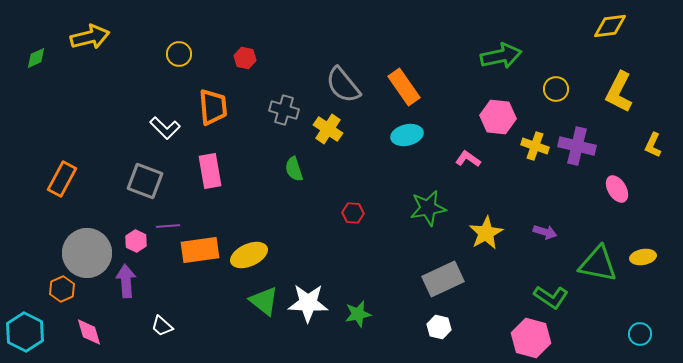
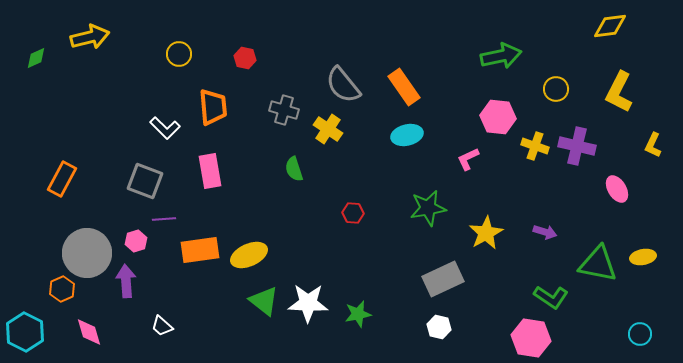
pink L-shape at (468, 159): rotated 60 degrees counterclockwise
purple line at (168, 226): moved 4 px left, 7 px up
pink hexagon at (136, 241): rotated 15 degrees clockwise
pink hexagon at (531, 338): rotated 6 degrees counterclockwise
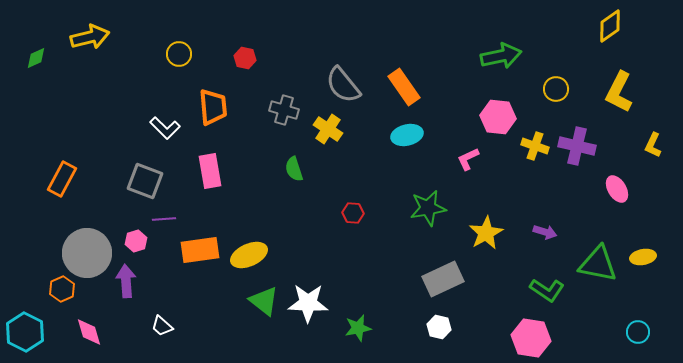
yellow diamond at (610, 26): rotated 28 degrees counterclockwise
green L-shape at (551, 297): moved 4 px left, 7 px up
green star at (358, 314): moved 14 px down
cyan circle at (640, 334): moved 2 px left, 2 px up
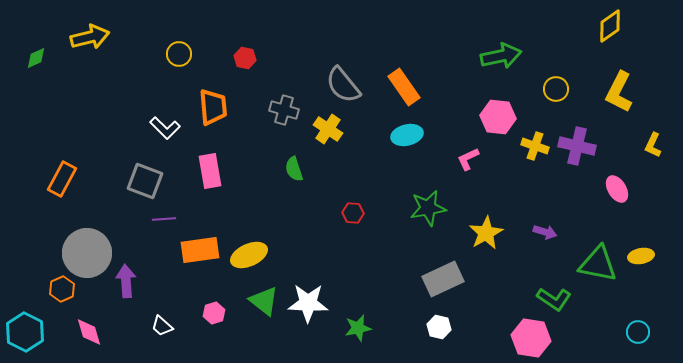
pink hexagon at (136, 241): moved 78 px right, 72 px down
yellow ellipse at (643, 257): moved 2 px left, 1 px up
green L-shape at (547, 290): moved 7 px right, 9 px down
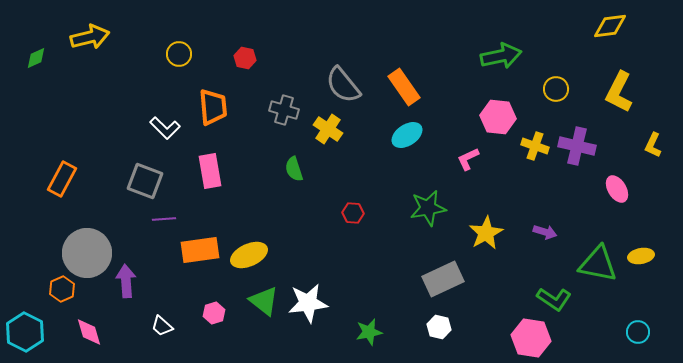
yellow diamond at (610, 26): rotated 28 degrees clockwise
cyan ellipse at (407, 135): rotated 20 degrees counterclockwise
white star at (308, 303): rotated 9 degrees counterclockwise
green star at (358, 328): moved 11 px right, 4 px down
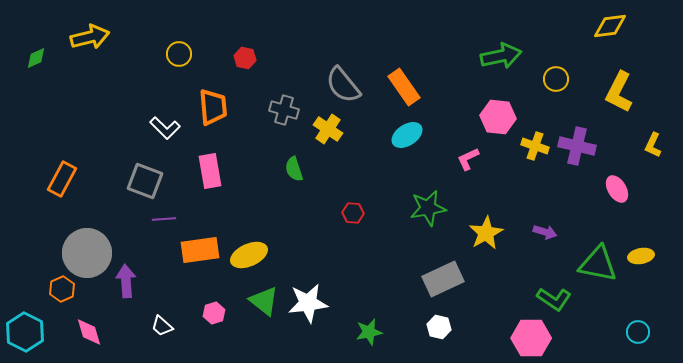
yellow circle at (556, 89): moved 10 px up
pink hexagon at (531, 338): rotated 9 degrees counterclockwise
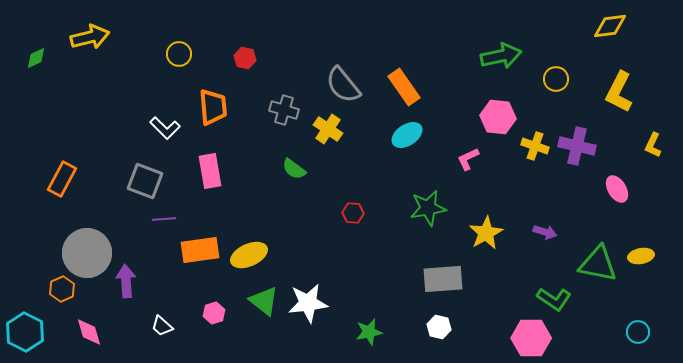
green semicircle at (294, 169): rotated 35 degrees counterclockwise
gray rectangle at (443, 279): rotated 21 degrees clockwise
